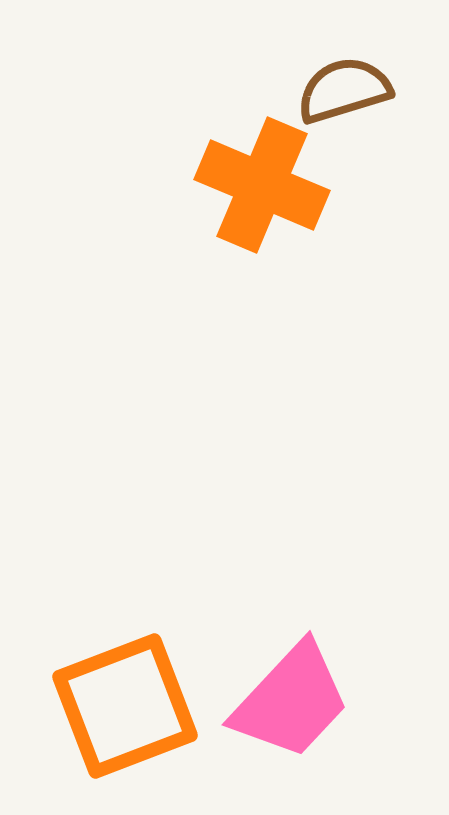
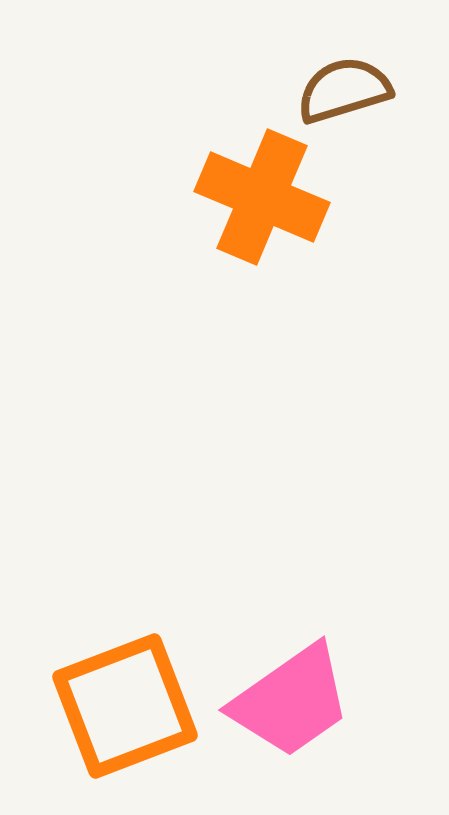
orange cross: moved 12 px down
pink trapezoid: rotated 12 degrees clockwise
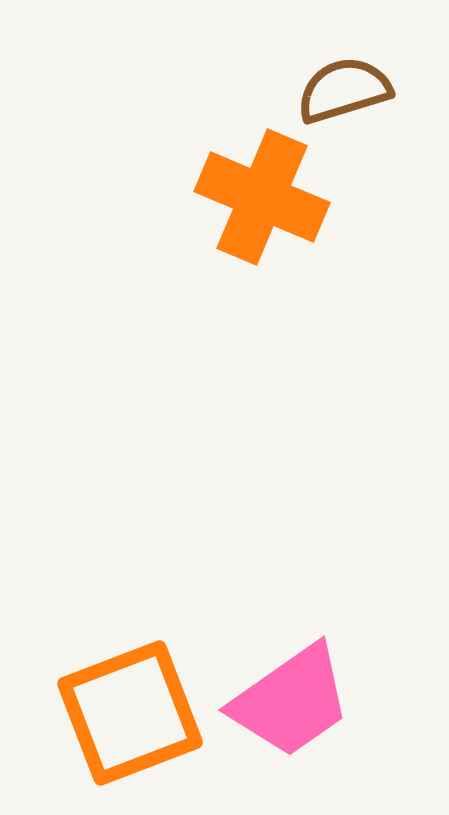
orange square: moved 5 px right, 7 px down
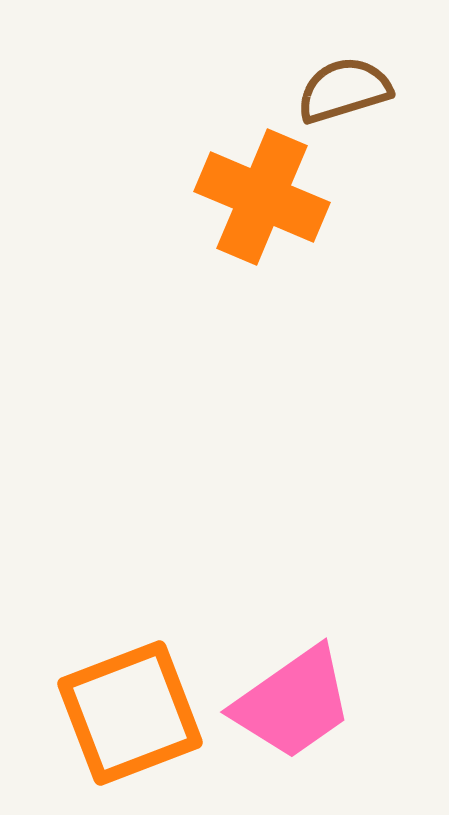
pink trapezoid: moved 2 px right, 2 px down
